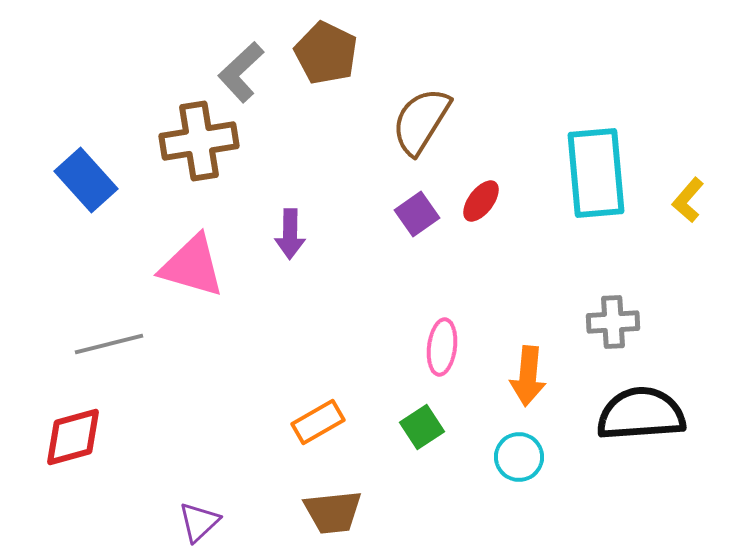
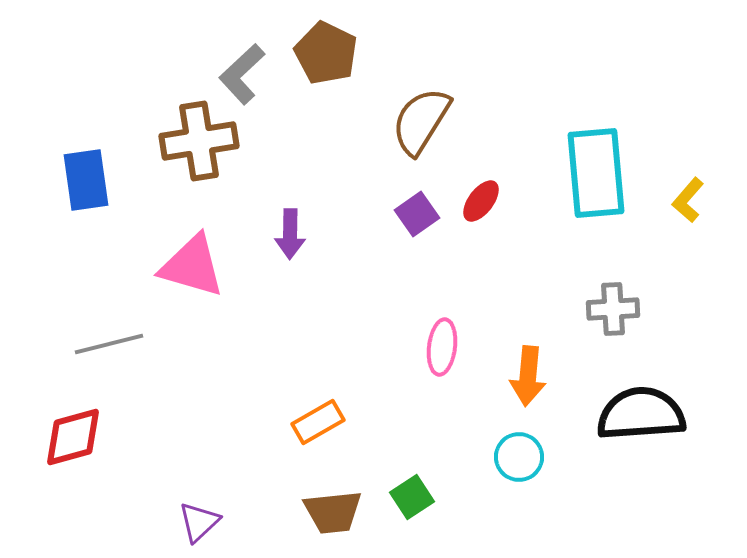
gray L-shape: moved 1 px right, 2 px down
blue rectangle: rotated 34 degrees clockwise
gray cross: moved 13 px up
green square: moved 10 px left, 70 px down
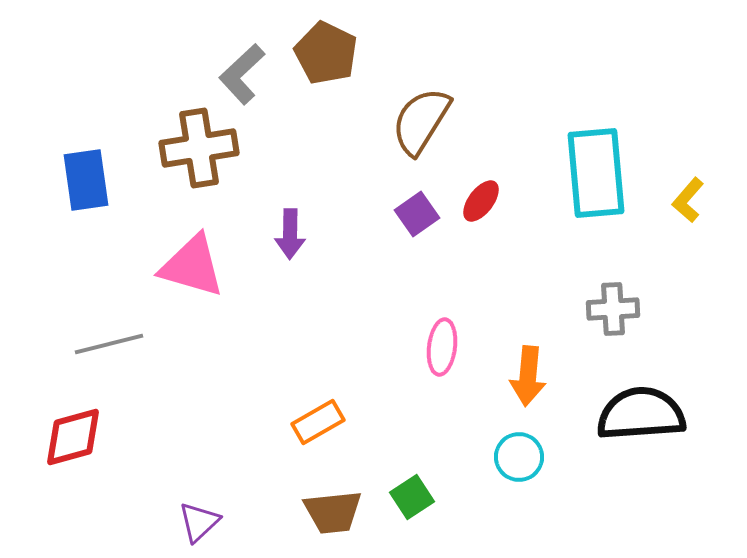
brown cross: moved 7 px down
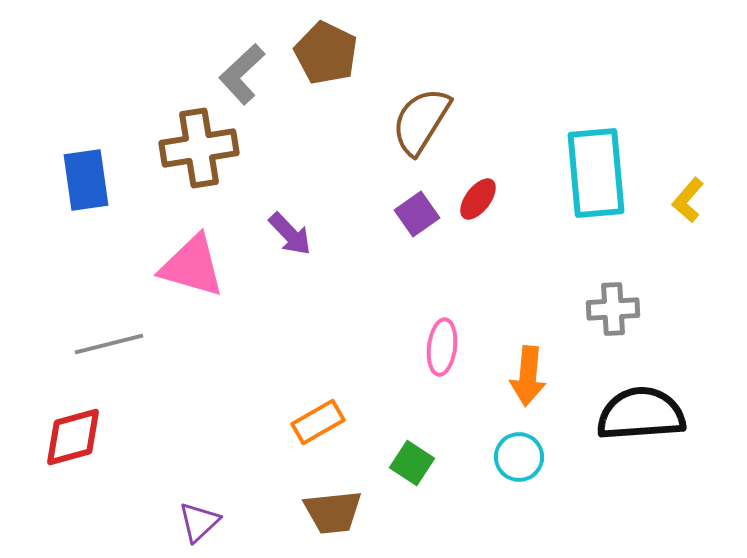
red ellipse: moved 3 px left, 2 px up
purple arrow: rotated 45 degrees counterclockwise
green square: moved 34 px up; rotated 24 degrees counterclockwise
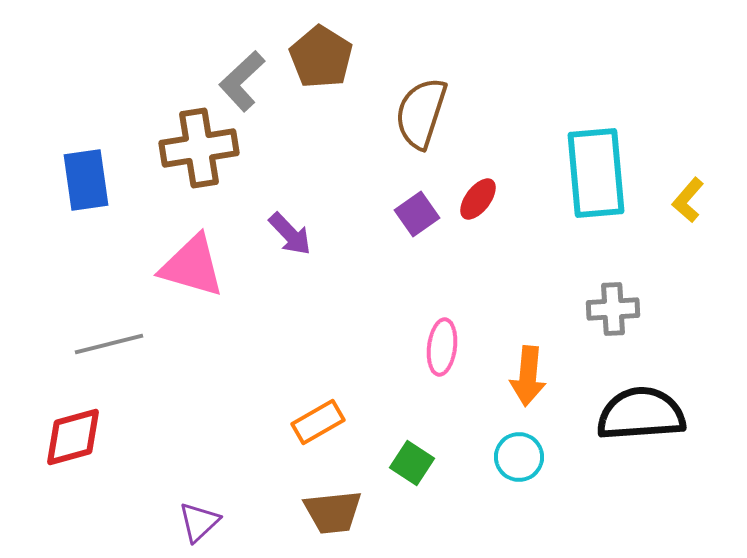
brown pentagon: moved 5 px left, 4 px down; rotated 6 degrees clockwise
gray L-shape: moved 7 px down
brown semicircle: moved 8 px up; rotated 14 degrees counterclockwise
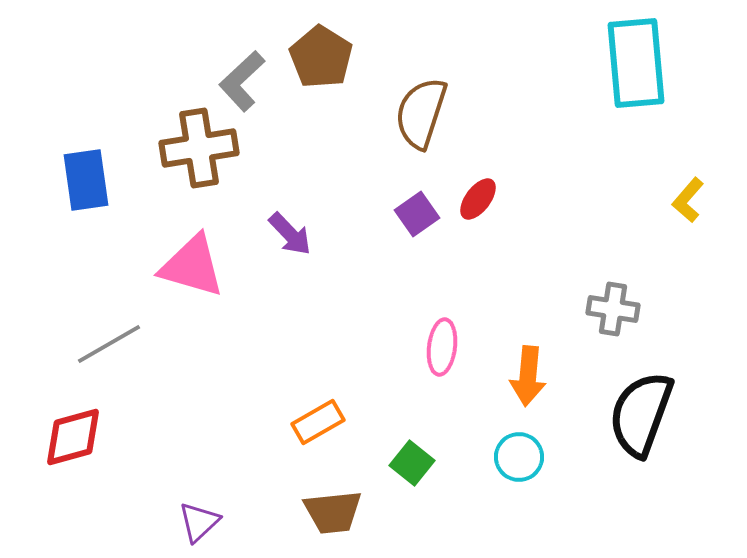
cyan rectangle: moved 40 px right, 110 px up
gray cross: rotated 12 degrees clockwise
gray line: rotated 16 degrees counterclockwise
black semicircle: rotated 66 degrees counterclockwise
green square: rotated 6 degrees clockwise
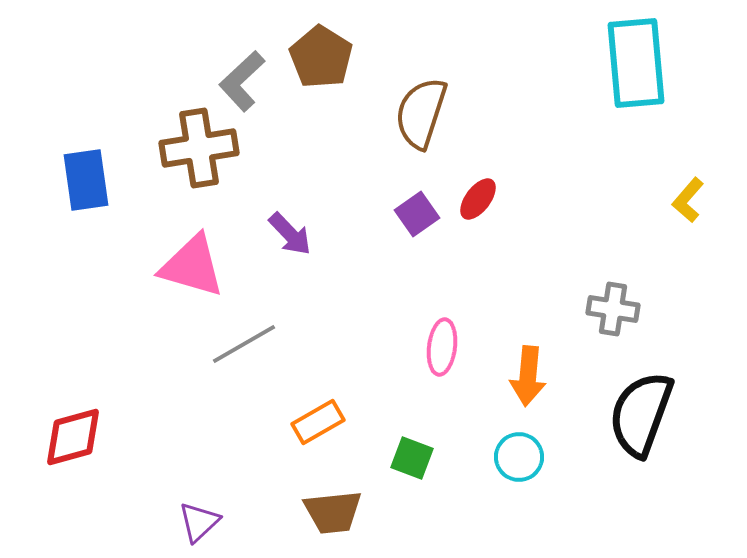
gray line: moved 135 px right
green square: moved 5 px up; rotated 18 degrees counterclockwise
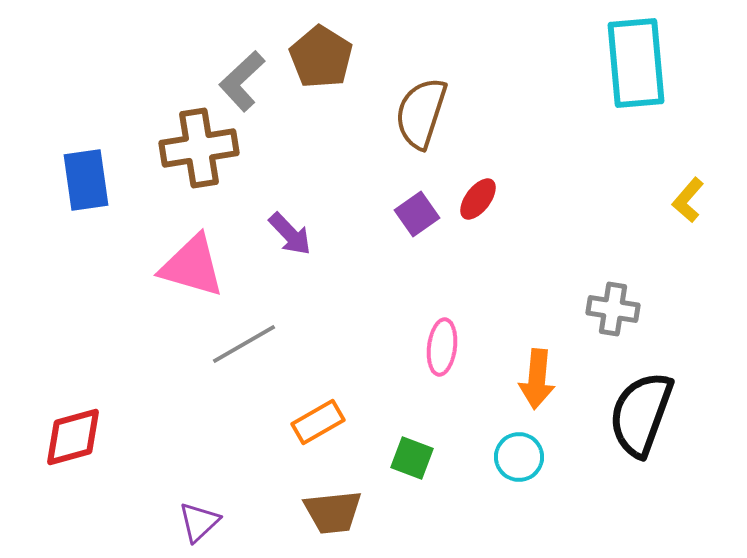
orange arrow: moved 9 px right, 3 px down
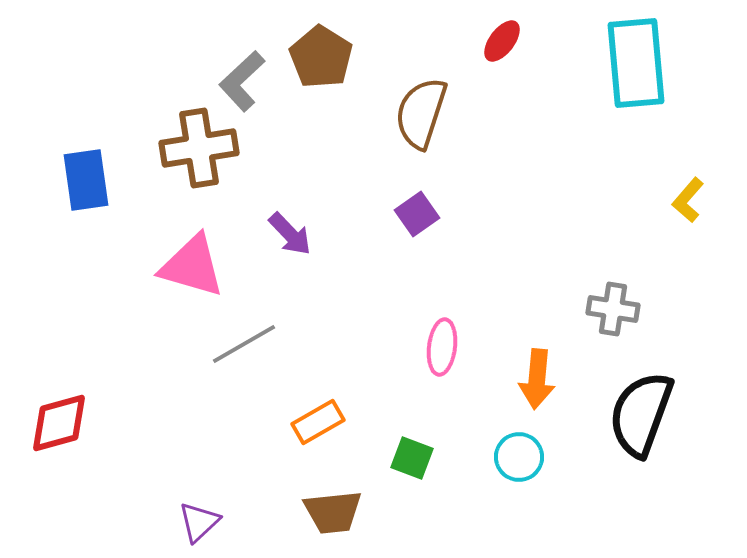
red ellipse: moved 24 px right, 158 px up
red diamond: moved 14 px left, 14 px up
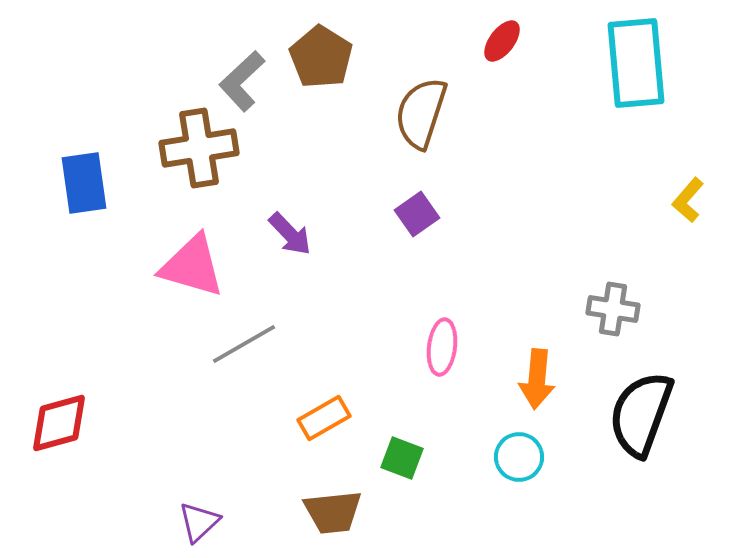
blue rectangle: moved 2 px left, 3 px down
orange rectangle: moved 6 px right, 4 px up
green square: moved 10 px left
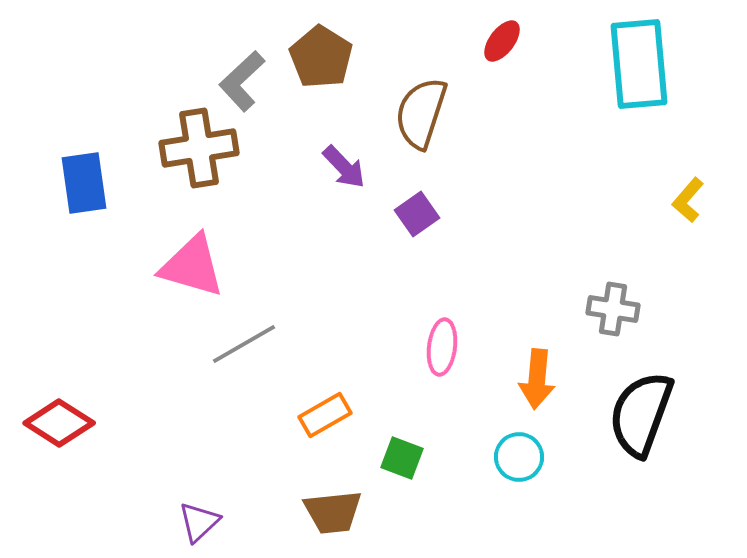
cyan rectangle: moved 3 px right, 1 px down
purple arrow: moved 54 px right, 67 px up
orange rectangle: moved 1 px right, 3 px up
red diamond: rotated 48 degrees clockwise
